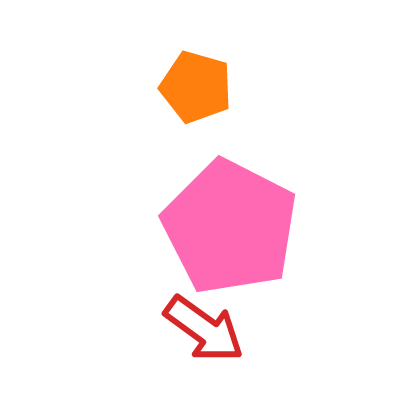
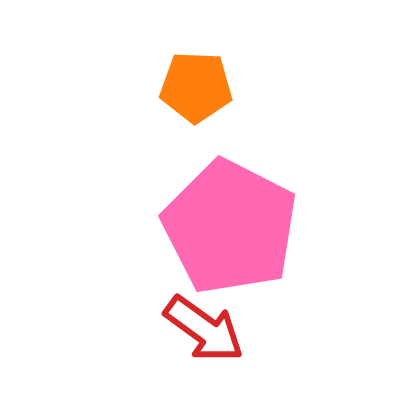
orange pentagon: rotated 14 degrees counterclockwise
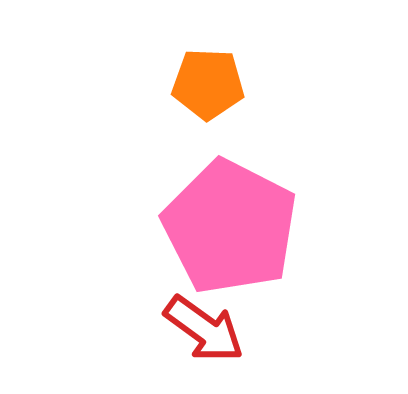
orange pentagon: moved 12 px right, 3 px up
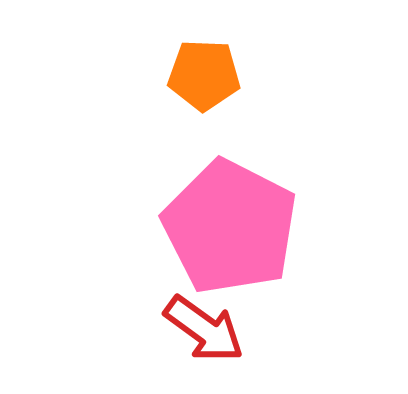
orange pentagon: moved 4 px left, 9 px up
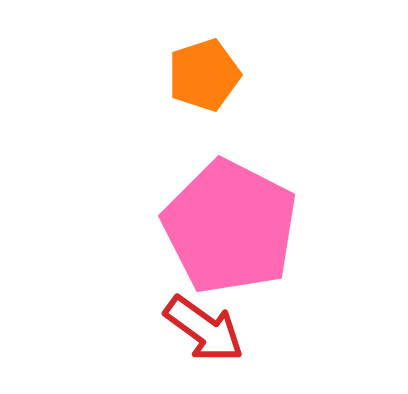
orange pentagon: rotated 20 degrees counterclockwise
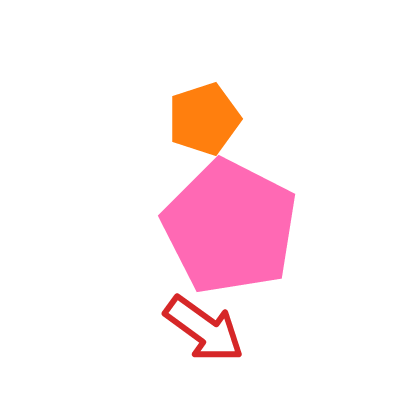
orange pentagon: moved 44 px down
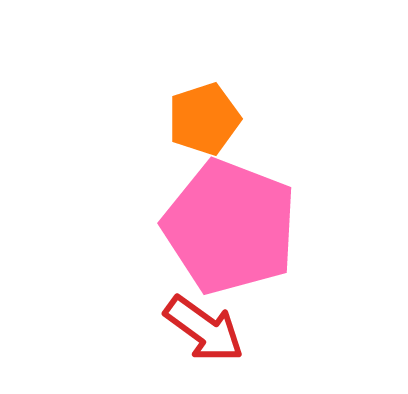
pink pentagon: rotated 6 degrees counterclockwise
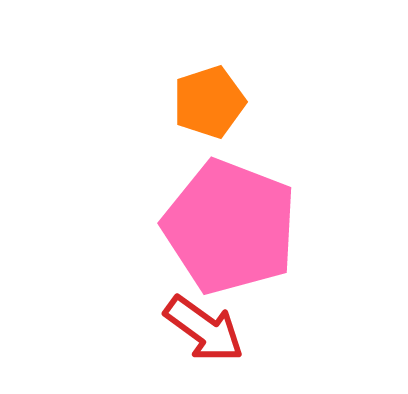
orange pentagon: moved 5 px right, 17 px up
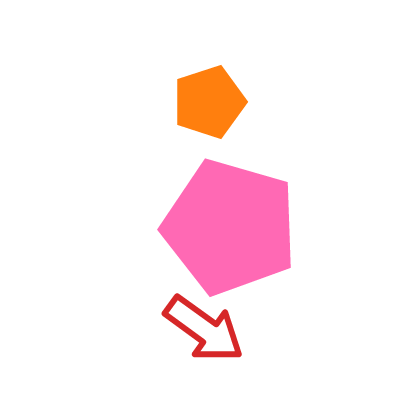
pink pentagon: rotated 5 degrees counterclockwise
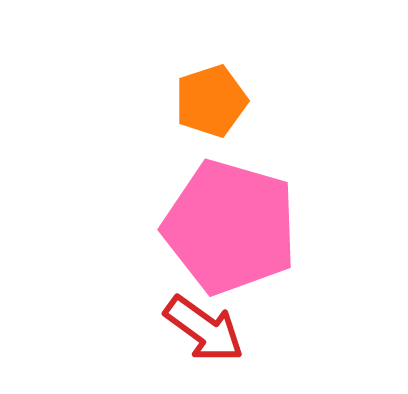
orange pentagon: moved 2 px right, 1 px up
